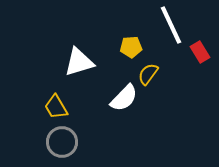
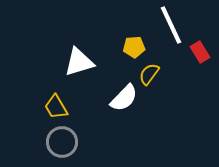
yellow pentagon: moved 3 px right
yellow semicircle: moved 1 px right
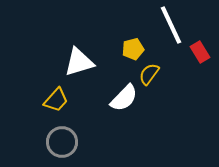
yellow pentagon: moved 1 px left, 2 px down; rotated 10 degrees counterclockwise
yellow trapezoid: moved 7 px up; rotated 108 degrees counterclockwise
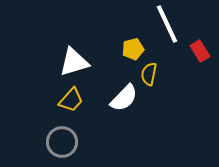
white line: moved 4 px left, 1 px up
red rectangle: moved 1 px up
white triangle: moved 5 px left
yellow semicircle: rotated 25 degrees counterclockwise
yellow trapezoid: moved 15 px right
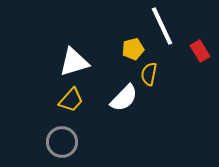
white line: moved 5 px left, 2 px down
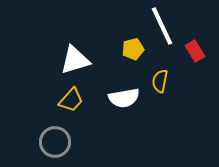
red rectangle: moved 5 px left
white triangle: moved 1 px right, 2 px up
yellow semicircle: moved 11 px right, 7 px down
white semicircle: rotated 36 degrees clockwise
gray circle: moved 7 px left
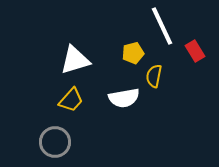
yellow pentagon: moved 4 px down
yellow semicircle: moved 6 px left, 5 px up
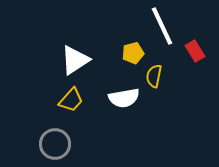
white triangle: rotated 16 degrees counterclockwise
gray circle: moved 2 px down
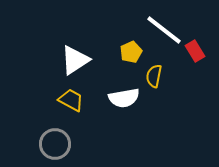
white line: moved 2 px right, 4 px down; rotated 27 degrees counterclockwise
yellow pentagon: moved 2 px left, 1 px up; rotated 10 degrees counterclockwise
yellow trapezoid: rotated 104 degrees counterclockwise
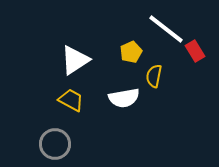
white line: moved 2 px right, 1 px up
